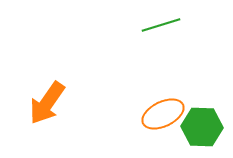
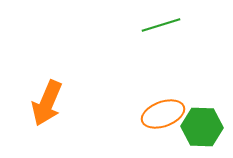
orange arrow: rotated 12 degrees counterclockwise
orange ellipse: rotated 6 degrees clockwise
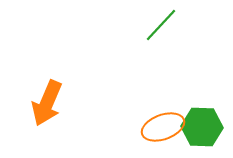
green line: rotated 30 degrees counterclockwise
orange ellipse: moved 13 px down
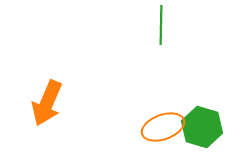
green line: rotated 42 degrees counterclockwise
green hexagon: rotated 15 degrees clockwise
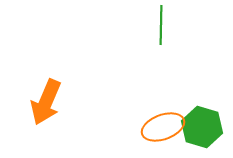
orange arrow: moved 1 px left, 1 px up
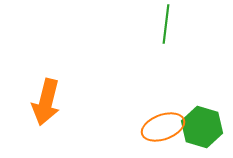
green line: moved 5 px right, 1 px up; rotated 6 degrees clockwise
orange arrow: rotated 9 degrees counterclockwise
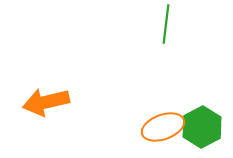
orange arrow: rotated 63 degrees clockwise
green hexagon: rotated 15 degrees clockwise
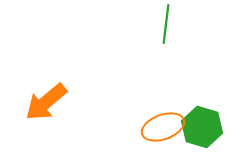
orange arrow: rotated 27 degrees counterclockwise
green hexagon: rotated 15 degrees counterclockwise
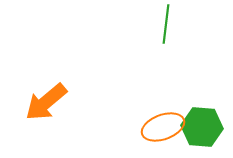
green hexagon: rotated 12 degrees counterclockwise
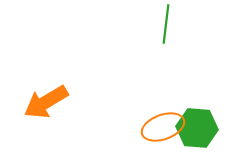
orange arrow: rotated 9 degrees clockwise
green hexagon: moved 5 px left, 1 px down
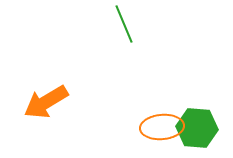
green line: moved 42 px left; rotated 30 degrees counterclockwise
orange ellipse: moved 1 px left; rotated 15 degrees clockwise
